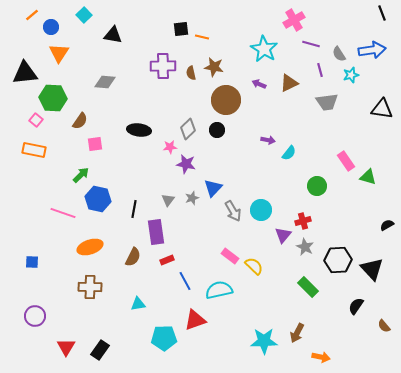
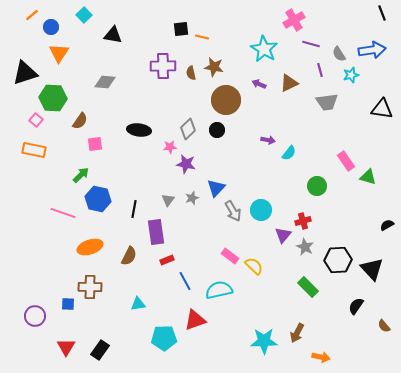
black triangle at (25, 73): rotated 12 degrees counterclockwise
blue triangle at (213, 188): moved 3 px right
brown semicircle at (133, 257): moved 4 px left, 1 px up
blue square at (32, 262): moved 36 px right, 42 px down
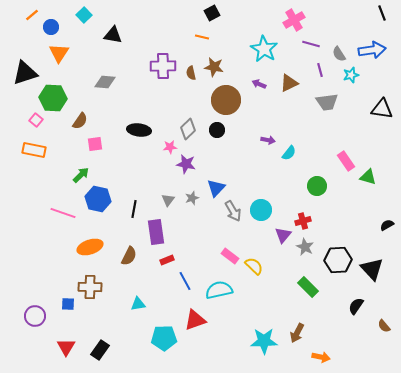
black square at (181, 29): moved 31 px right, 16 px up; rotated 21 degrees counterclockwise
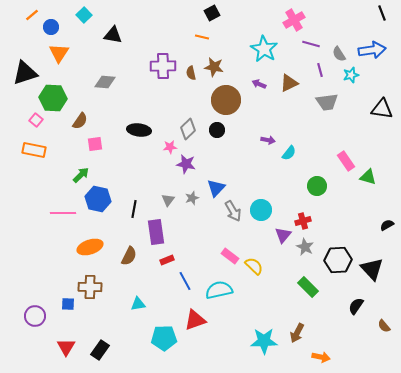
pink line at (63, 213): rotated 20 degrees counterclockwise
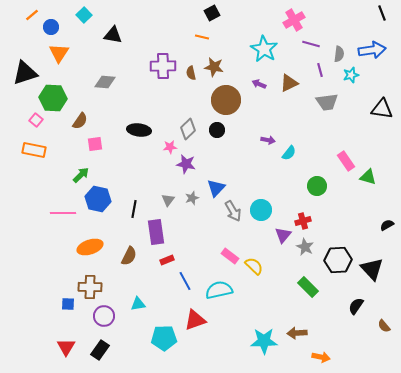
gray semicircle at (339, 54): rotated 140 degrees counterclockwise
purple circle at (35, 316): moved 69 px right
brown arrow at (297, 333): rotated 60 degrees clockwise
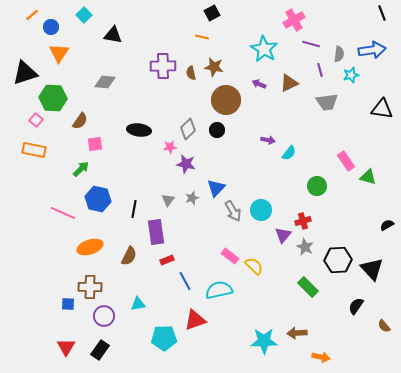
green arrow at (81, 175): moved 6 px up
pink line at (63, 213): rotated 25 degrees clockwise
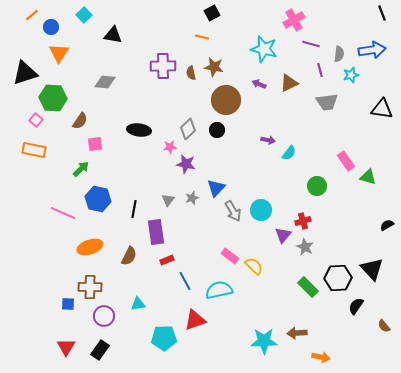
cyan star at (264, 49): rotated 16 degrees counterclockwise
black hexagon at (338, 260): moved 18 px down
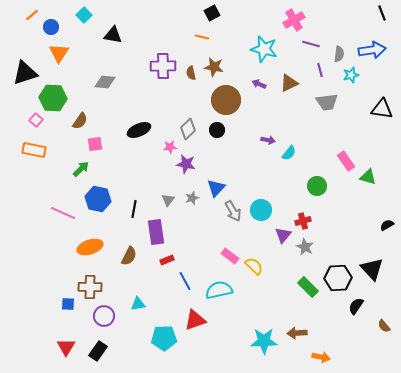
black ellipse at (139, 130): rotated 30 degrees counterclockwise
black rectangle at (100, 350): moved 2 px left, 1 px down
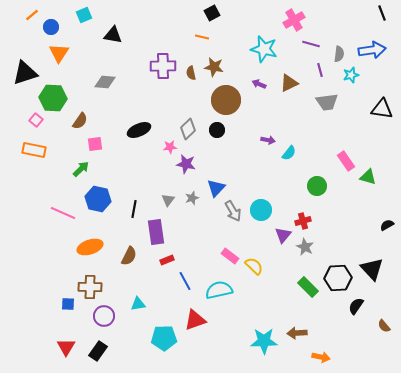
cyan square at (84, 15): rotated 21 degrees clockwise
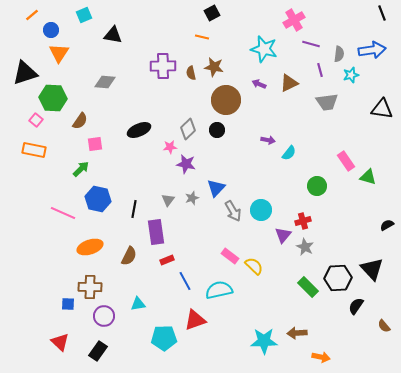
blue circle at (51, 27): moved 3 px down
red triangle at (66, 347): moved 6 px left, 5 px up; rotated 18 degrees counterclockwise
